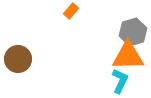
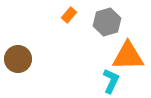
orange rectangle: moved 2 px left, 4 px down
gray hexagon: moved 26 px left, 10 px up
cyan L-shape: moved 9 px left
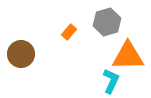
orange rectangle: moved 17 px down
brown circle: moved 3 px right, 5 px up
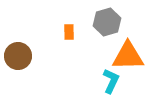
orange rectangle: rotated 42 degrees counterclockwise
brown circle: moved 3 px left, 2 px down
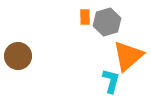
orange rectangle: moved 16 px right, 15 px up
orange triangle: rotated 40 degrees counterclockwise
cyan L-shape: rotated 10 degrees counterclockwise
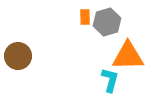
orange triangle: rotated 40 degrees clockwise
cyan L-shape: moved 1 px left, 1 px up
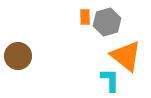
orange triangle: moved 2 px left; rotated 40 degrees clockwise
cyan L-shape: rotated 15 degrees counterclockwise
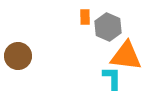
gray hexagon: moved 1 px right, 5 px down; rotated 20 degrees counterclockwise
orange triangle: rotated 32 degrees counterclockwise
cyan L-shape: moved 2 px right, 2 px up
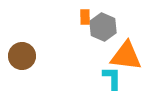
gray hexagon: moved 5 px left
brown circle: moved 4 px right
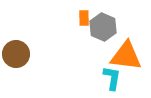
orange rectangle: moved 1 px left, 1 px down
brown circle: moved 6 px left, 2 px up
cyan L-shape: rotated 10 degrees clockwise
